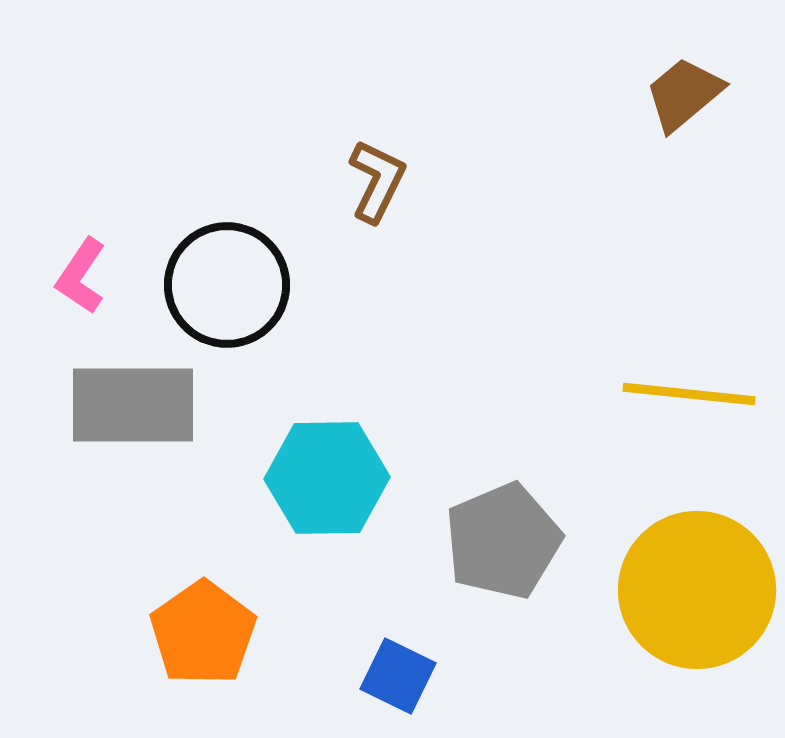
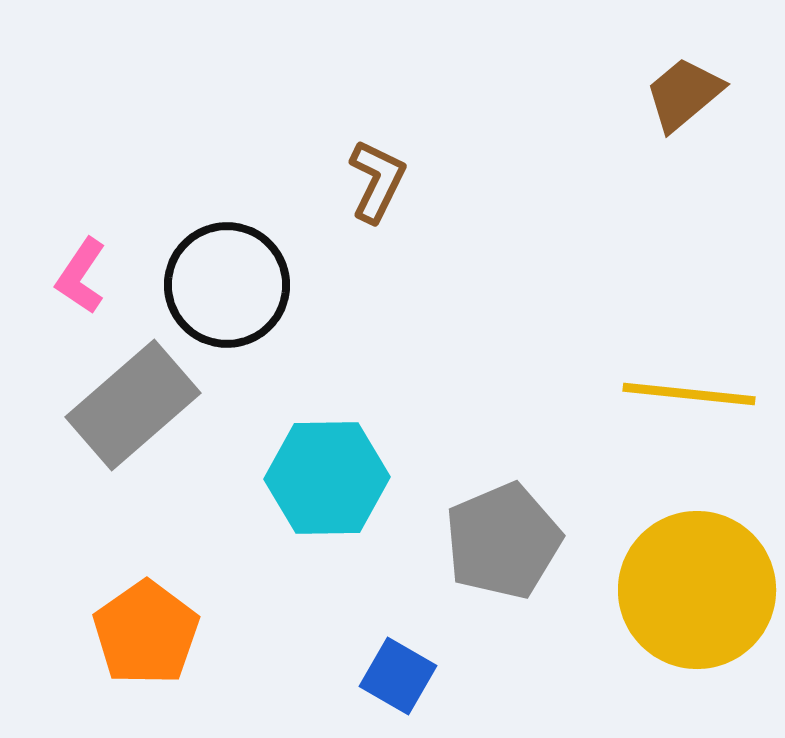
gray rectangle: rotated 41 degrees counterclockwise
orange pentagon: moved 57 px left
blue square: rotated 4 degrees clockwise
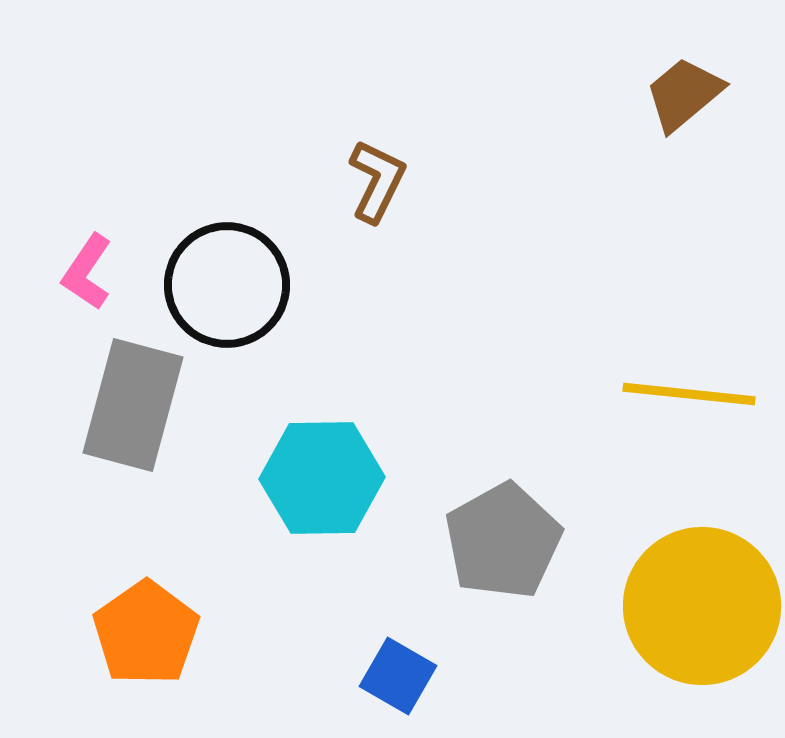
pink L-shape: moved 6 px right, 4 px up
gray rectangle: rotated 34 degrees counterclockwise
cyan hexagon: moved 5 px left
gray pentagon: rotated 6 degrees counterclockwise
yellow circle: moved 5 px right, 16 px down
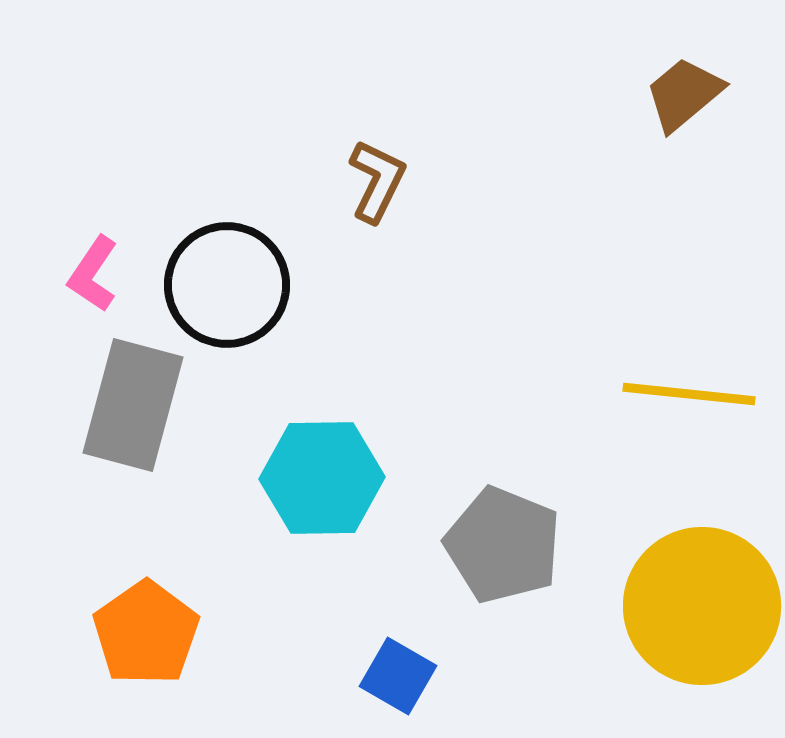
pink L-shape: moved 6 px right, 2 px down
gray pentagon: moved 4 px down; rotated 21 degrees counterclockwise
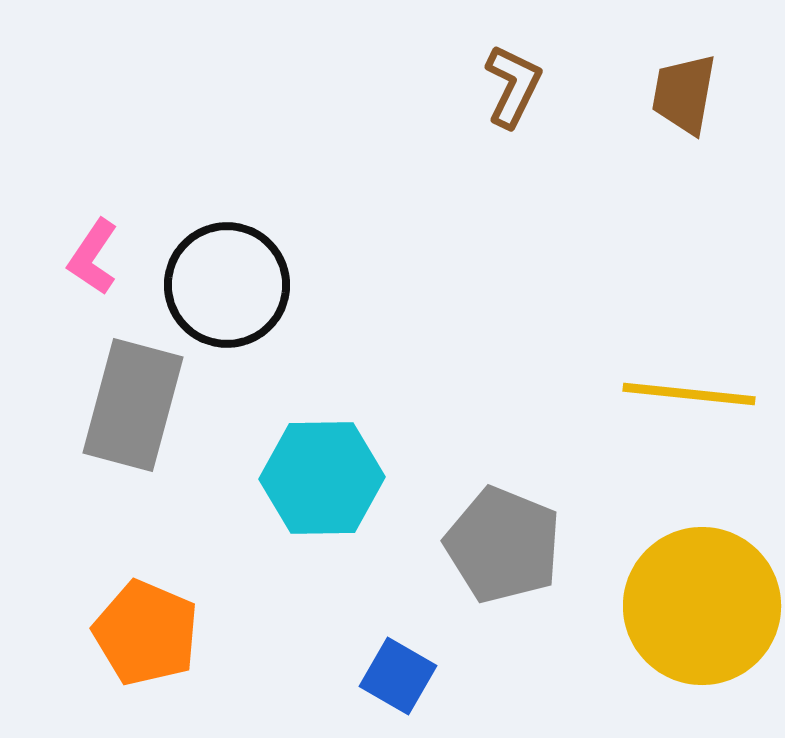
brown trapezoid: rotated 40 degrees counterclockwise
brown L-shape: moved 136 px right, 95 px up
pink L-shape: moved 17 px up
orange pentagon: rotated 14 degrees counterclockwise
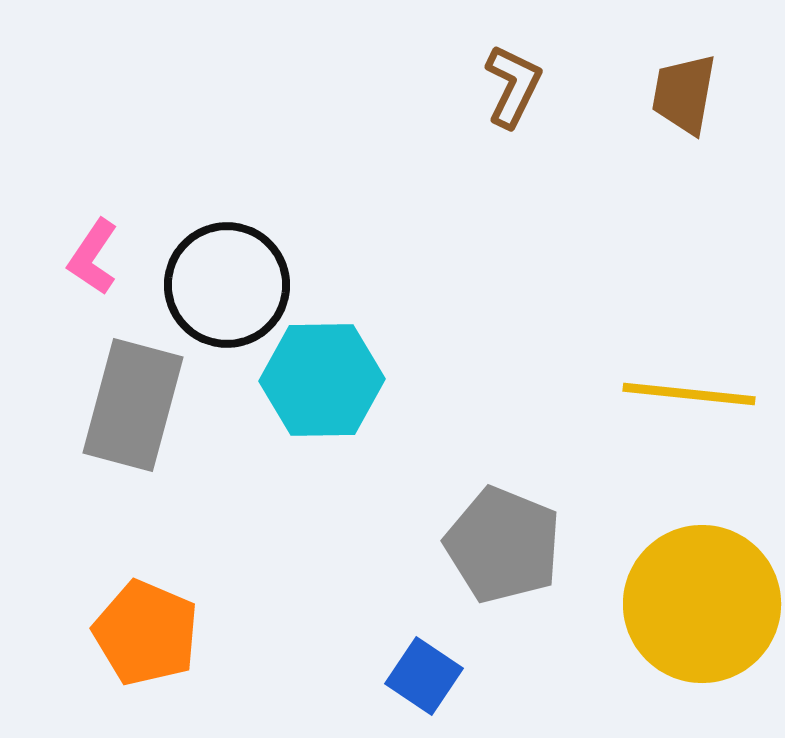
cyan hexagon: moved 98 px up
yellow circle: moved 2 px up
blue square: moved 26 px right; rotated 4 degrees clockwise
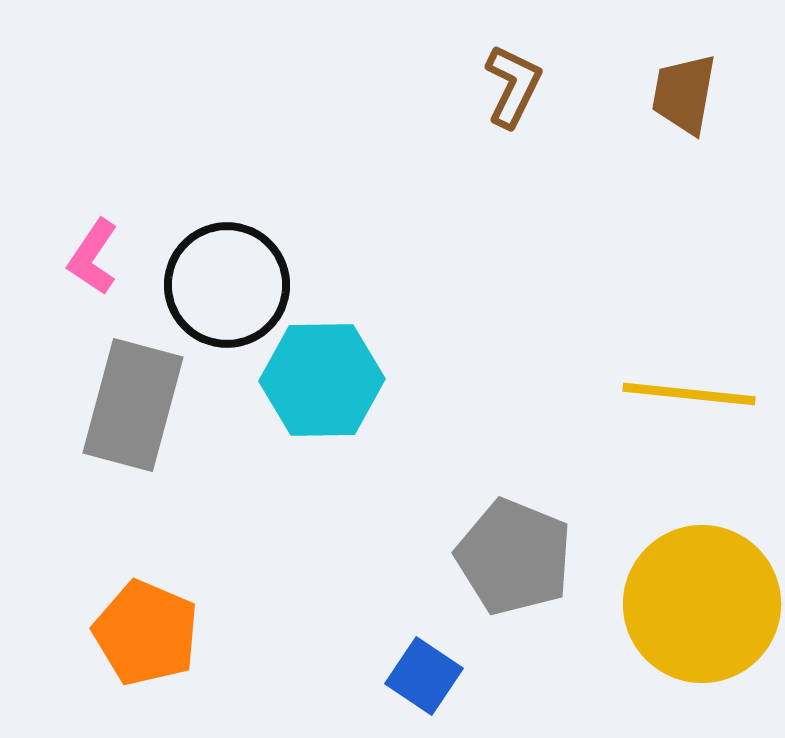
gray pentagon: moved 11 px right, 12 px down
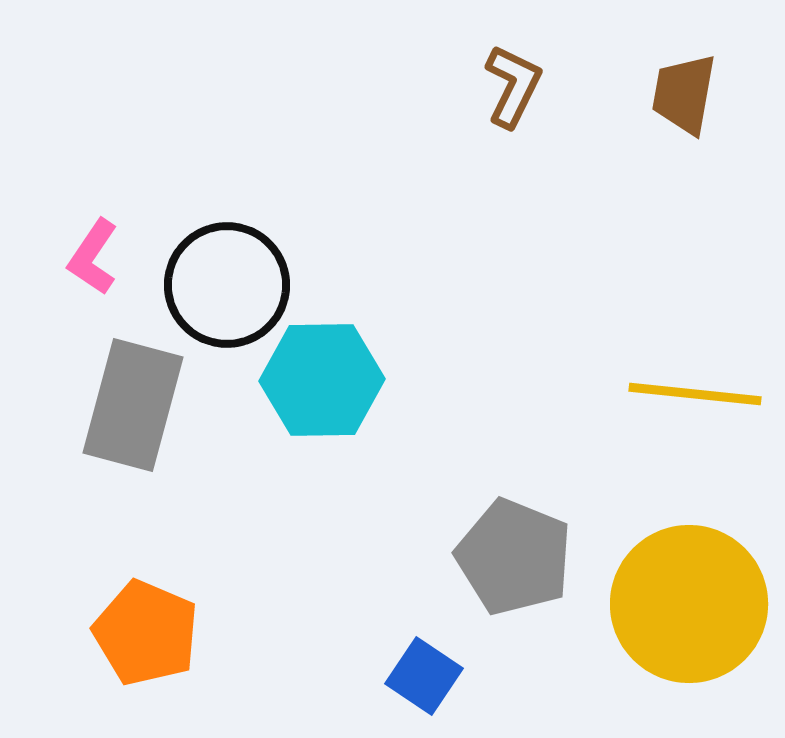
yellow line: moved 6 px right
yellow circle: moved 13 px left
